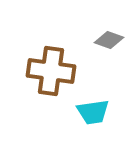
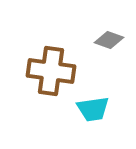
cyan trapezoid: moved 3 px up
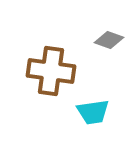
cyan trapezoid: moved 3 px down
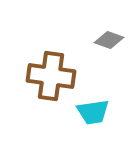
brown cross: moved 5 px down
